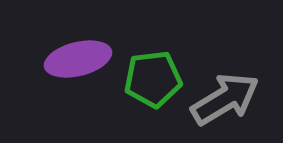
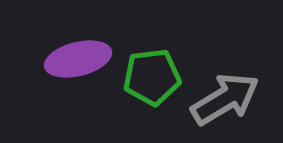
green pentagon: moved 1 px left, 2 px up
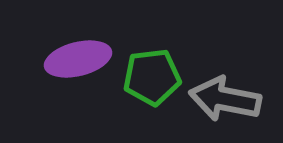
gray arrow: rotated 138 degrees counterclockwise
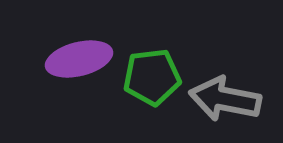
purple ellipse: moved 1 px right
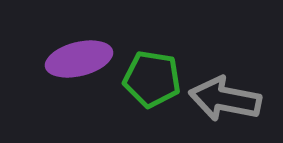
green pentagon: moved 2 px down; rotated 16 degrees clockwise
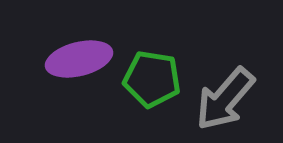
gray arrow: rotated 60 degrees counterclockwise
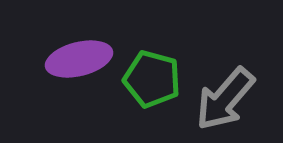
green pentagon: rotated 6 degrees clockwise
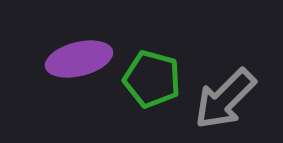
gray arrow: rotated 4 degrees clockwise
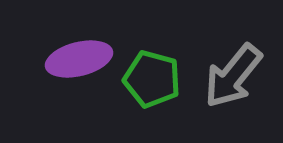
gray arrow: moved 8 px right, 23 px up; rotated 6 degrees counterclockwise
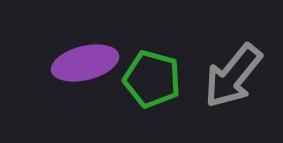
purple ellipse: moved 6 px right, 4 px down
